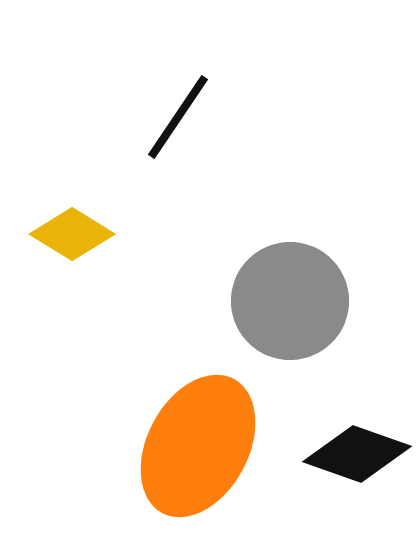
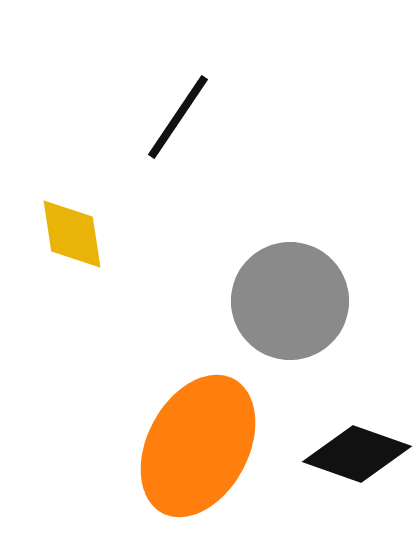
yellow diamond: rotated 50 degrees clockwise
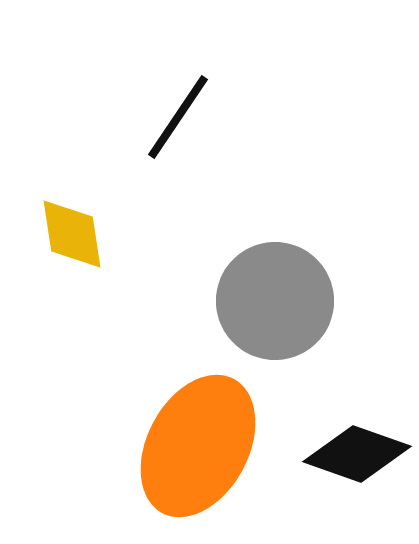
gray circle: moved 15 px left
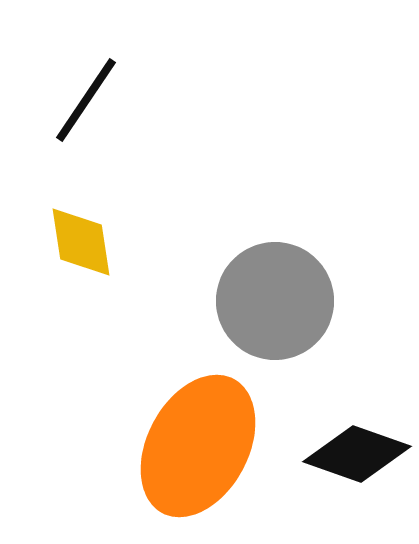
black line: moved 92 px left, 17 px up
yellow diamond: moved 9 px right, 8 px down
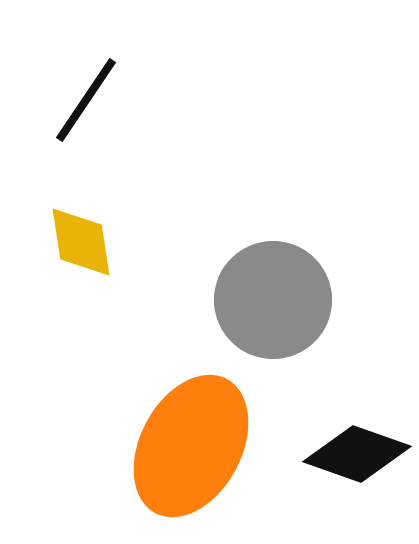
gray circle: moved 2 px left, 1 px up
orange ellipse: moved 7 px left
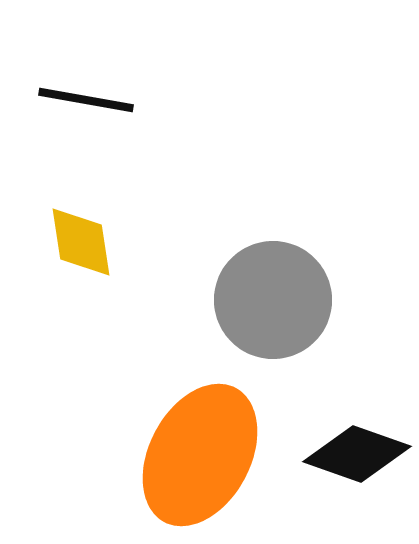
black line: rotated 66 degrees clockwise
orange ellipse: moved 9 px right, 9 px down
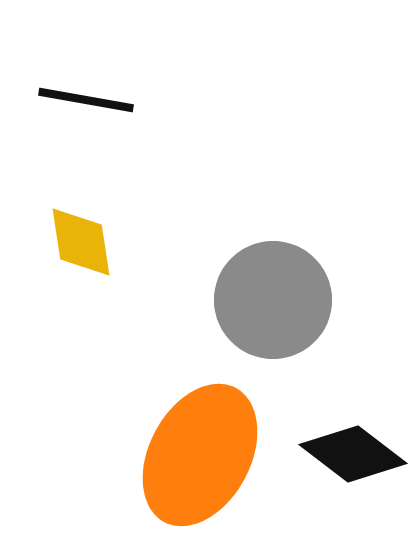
black diamond: moved 4 px left; rotated 18 degrees clockwise
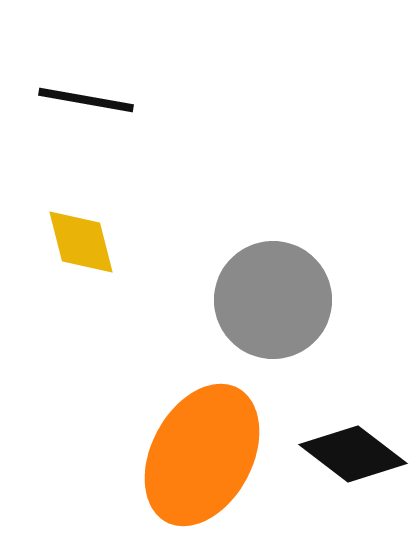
yellow diamond: rotated 6 degrees counterclockwise
orange ellipse: moved 2 px right
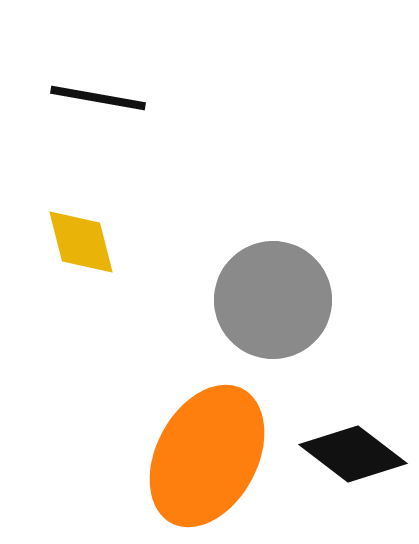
black line: moved 12 px right, 2 px up
orange ellipse: moved 5 px right, 1 px down
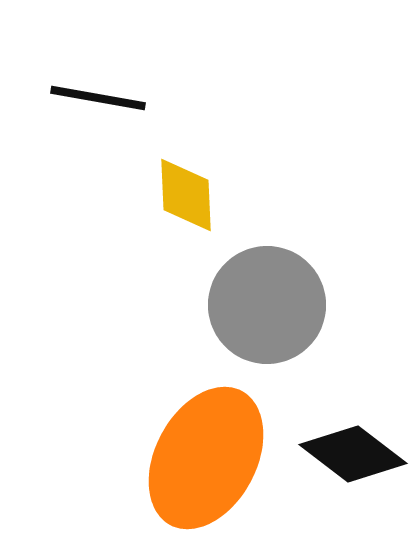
yellow diamond: moved 105 px right, 47 px up; rotated 12 degrees clockwise
gray circle: moved 6 px left, 5 px down
orange ellipse: moved 1 px left, 2 px down
